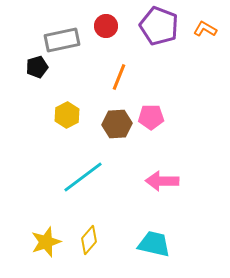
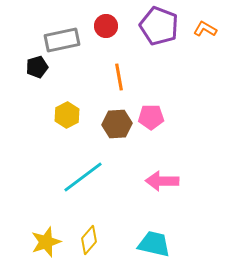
orange line: rotated 32 degrees counterclockwise
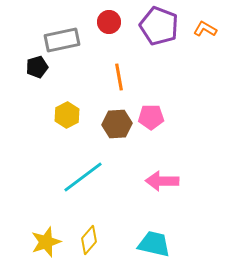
red circle: moved 3 px right, 4 px up
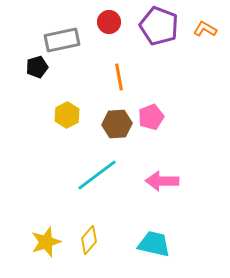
pink pentagon: rotated 20 degrees counterclockwise
cyan line: moved 14 px right, 2 px up
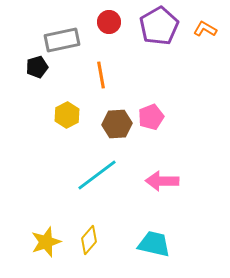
purple pentagon: rotated 21 degrees clockwise
orange line: moved 18 px left, 2 px up
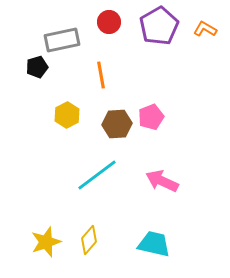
pink arrow: rotated 24 degrees clockwise
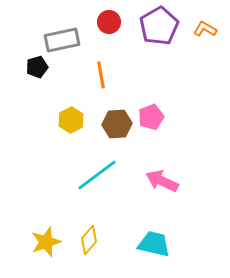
yellow hexagon: moved 4 px right, 5 px down
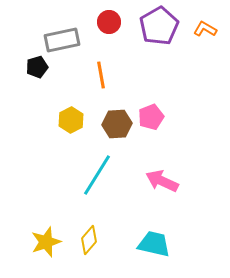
cyan line: rotated 21 degrees counterclockwise
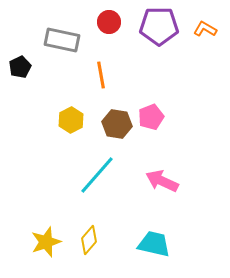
purple pentagon: rotated 30 degrees clockwise
gray rectangle: rotated 24 degrees clockwise
black pentagon: moved 17 px left; rotated 10 degrees counterclockwise
brown hexagon: rotated 12 degrees clockwise
cyan line: rotated 9 degrees clockwise
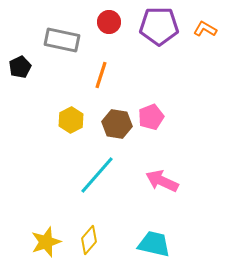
orange line: rotated 28 degrees clockwise
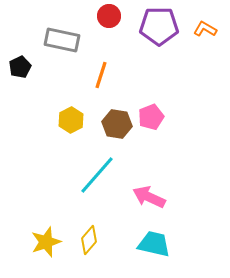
red circle: moved 6 px up
pink arrow: moved 13 px left, 16 px down
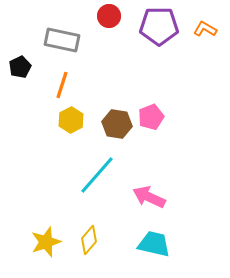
orange line: moved 39 px left, 10 px down
